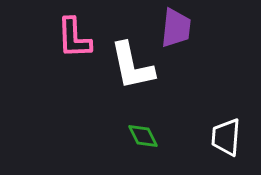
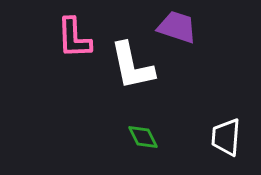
purple trapezoid: moved 1 px right, 1 px up; rotated 78 degrees counterclockwise
green diamond: moved 1 px down
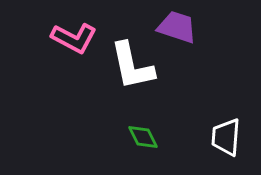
pink L-shape: rotated 60 degrees counterclockwise
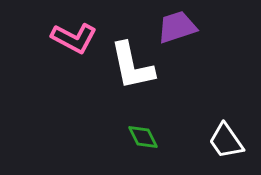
purple trapezoid: rotated 36 degrees counterclockwise
white trapezoid: moved 4 px down; rotated 39 degrees counterclockwise
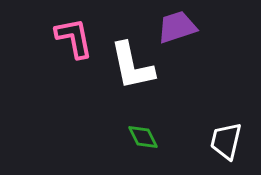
pink L-shape: rotated 129 degrees counterclockwise
white trapezoid: rotated 48 degrees clockwise
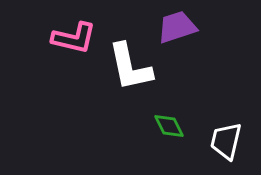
pink L-shape: rotated 114 degrees clockwise
white L-shape: moved 2 px left, 1 px down
green diamond: moved 26 px right, 11 px up
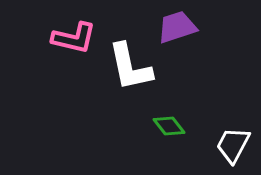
green diamond: rotated 12 degrees counterclockwise
white trapezoid: moved 7 px right, 4 px down; rotated 15 degrees clockwise
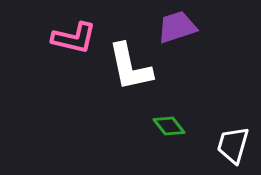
white trapezoid: rotated 12 degrees counterclockwise
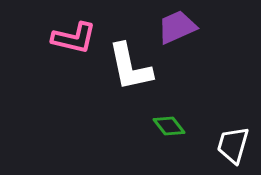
purple trapezoid: rotated 6 degrees counterclockwise
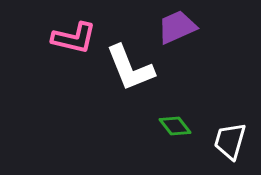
white L-shape: moved 1 px down; rotated 10 degrees counterclockwise
green diamond: moved 6 px right
white trapezoid: moved 3 px left, 4 px up
